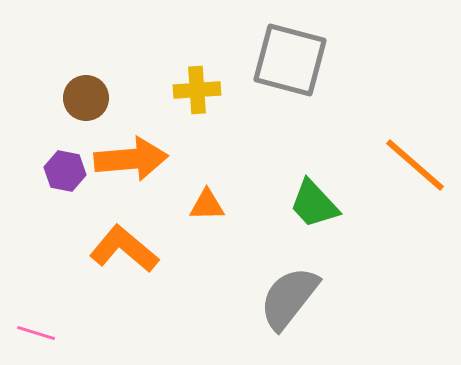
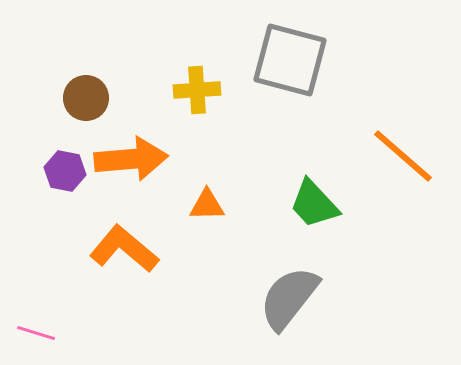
orange line: moved 12 px left, 9 px up
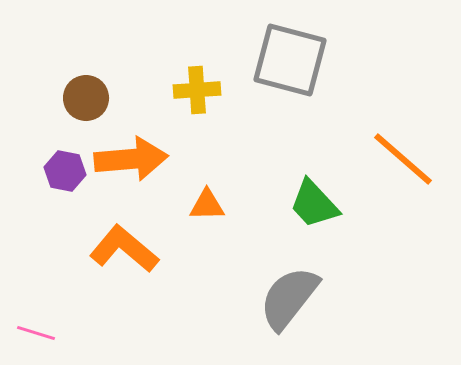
orange line: moved 3 px down
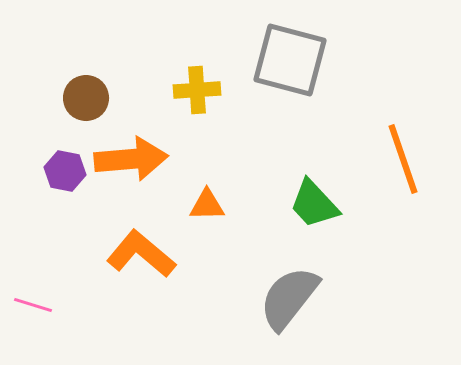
orange line: rotated 30 degrees clockwise
orange L-shape: moved 17 px right, 5 px down
pink line: moved 3 px left, 28 px up
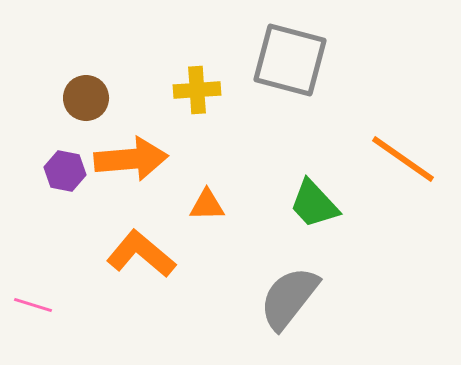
orange line: rotated 36 degrees counterclockwise
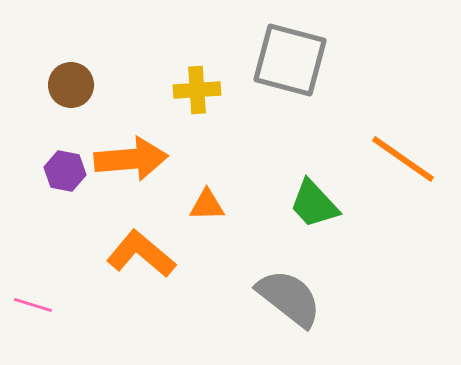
brown circle: moved 15 px left, 13 px up
gray semicircle: rotated 90 degrees clockwise
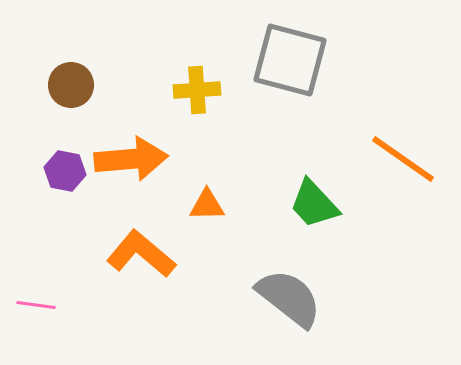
pink line: moved 3 px right; rotated 9 degrees counterclockwise
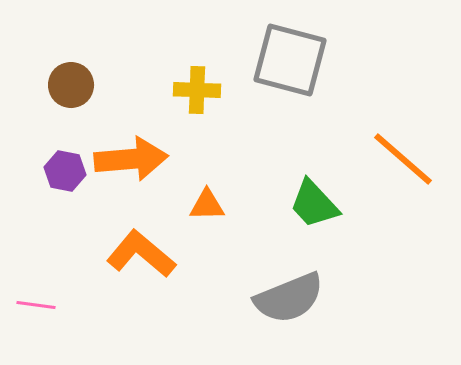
yellow cross: rotated 6 degrees clockwise
orange line: rotated 6 degrees clockwise
gray semicircle: rotated 120 degrees clockwise
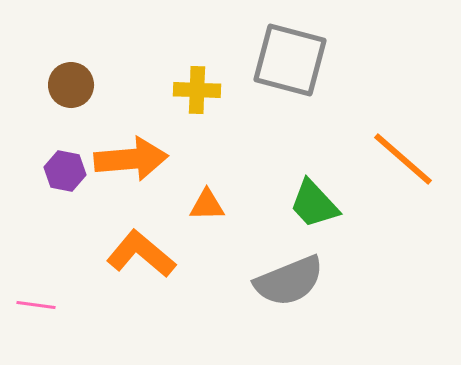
gray semicircle: moved 17 px up
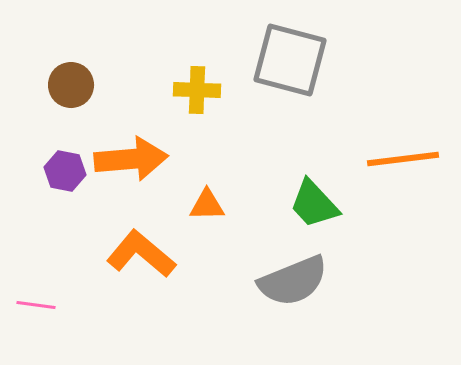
orange line: rotated 48 degrees counterclockwise
gray semicircle: moved 4 px right
